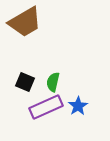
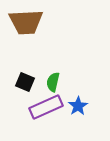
brown trapezoid: moved 1 px right; rotated 27 degrees clockwise
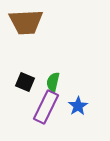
purple rectangle: rotated 40 degrees counterclockwise
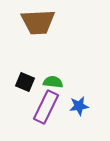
brown trapezoid: moved 12 px right
green semicircle: rotated 84 degrees clockwise
blue star: moved 1 px right; rotated 24 degrees clockwise
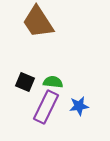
brown trapezoid: rotated 60 degrees clockwise
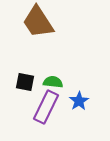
black square: rotated 12 degrees counterclockwise
blue star: moved 5 px up; rotated 24 degrees counterclockwise
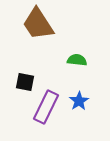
brown trapezoid: moved 2 px down
green semicircle: moved 24 px right, 22 px up
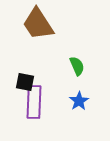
green semicircle: moved 6 px down; rotated 60 degrees clockwise
purple rectangle: moved 12 px left, 5 px up; rotated 24 degrees counterclockwise
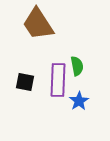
green semicircle: rotated 12 degrees clockwise
purple rectangle: moved 24 px right, 22 px up
